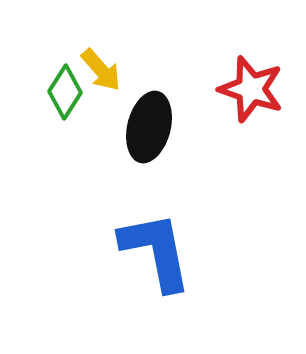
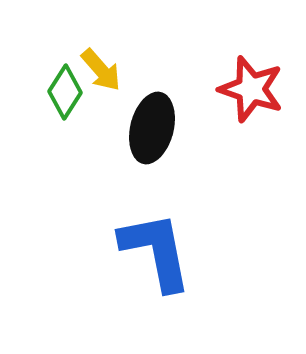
black ellipse: moved 3 px right, 1 px down
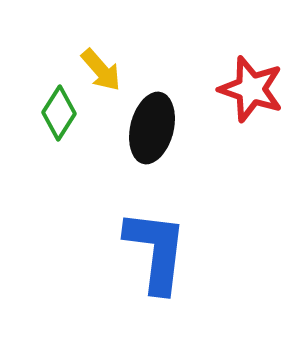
green diamond: moved 6 px left, 21 px down
blue L-shape: rotated 18 degrees clockwise
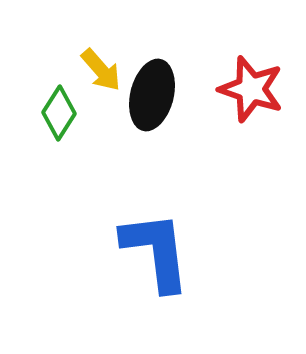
black ellipse: moved 33 px up
blue L-shape: rotated 14 degrees counterclockwise
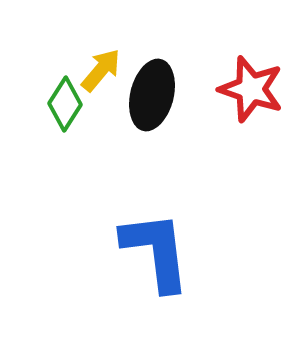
yellow arrow: rotated 99 degrees counterclockwise
green diamond: moved 6 px right, 9 px up
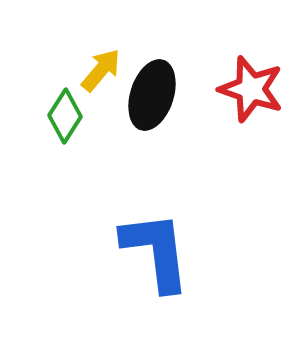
black ellipse: rotated 4 degrees clockwise
green diamond: moved 12 px down
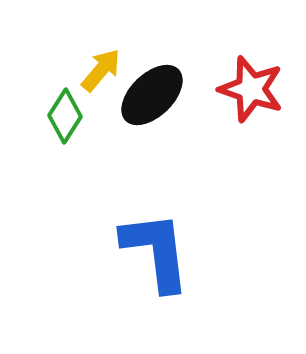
black ellipse: rotated 28 degrees clockwise
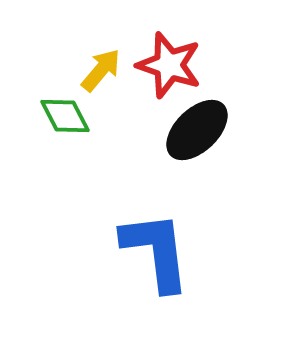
red star: moved 82 px left, 24 px up
black ellipse: moved 45 px right, 35 px down
green diamond: rotated 60 degrees counterclockwise
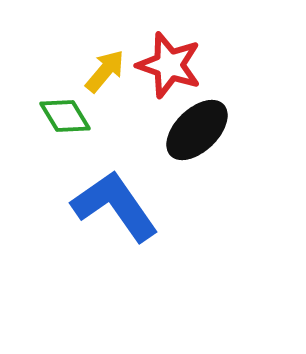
yellow arrow: moved 4 px right, 1 px down
green diamond: rotated 4 degrees counterclockwise
blue L-shape: moved 41 px left, 45 px up; rotated 28 degrees counterclockwise
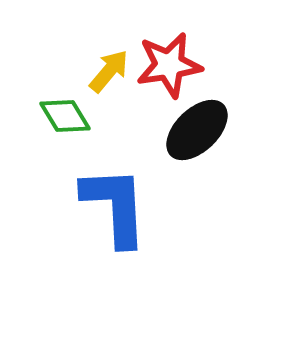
red star: rotated 28 degrees counterclockwise
yellow arrow: moved 4 px right
blue L-shape: rotated 32 degrees clockwise
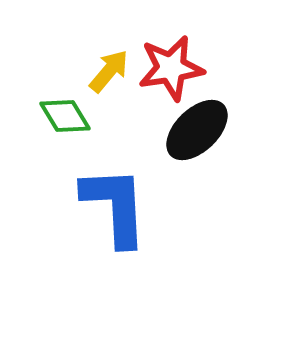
red star: moved 2 px right, 3 px down
